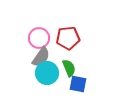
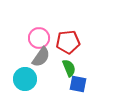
red pentagon: moved 4 px down
cyan circle: moved 22 px left, 6 px down
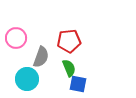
pink circle: moved 23 px left
red pentagon: moved 1 px right, 1 px up
gray semicircle: rotated 15 degrees counterclockwise
cyan circle: moved 2 px right
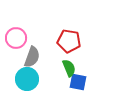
red pentagon: rotated 15 degrees clockwise
gray semicircle: moved 9 px left
blue square: moved 2 px up
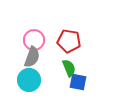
pink circle: moved 18 px right, 2 px down
cyan circle: moved 2 px right, 1 px down
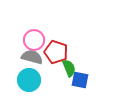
red pentagon: moved 13 px left, 11 px down; rotated 10 degrees clockwise
gray semicircle: rotated 95 degrees counterclockwise
blue square: moved 2 px right, 2 px up
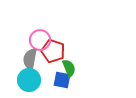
pink circle: moved 6 px right
red pentagon: moved 3 px left, 1 px up
gray semicircle: moved 2 px left, 2 px down; rotated 95 degrees counterclockwise
blue square: moved 18 px left
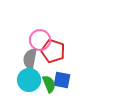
green semicircle: moved 20 px left, 16 px down
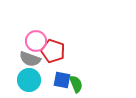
pink circle: moved 4 px left, 1 px down
gray semicircle: rotated 80 degrees counterclockwise
green semicircle: moved 27 px right
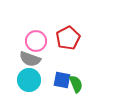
red pentagon: moved 15 px right, 13 px up; rotated 25 degrees clockwise
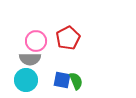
gray semicircle: rotated 20 degrees counterclockwise
cyan circle: moved 3 px left
green semicircle: moved 3 px up
